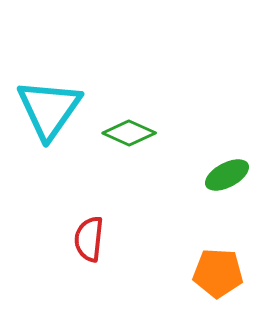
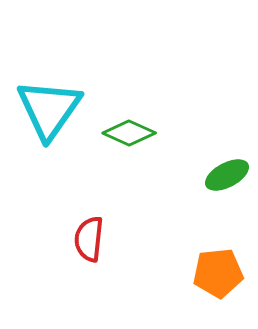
orange pentagon: rotated 9 degrees counterclockwise
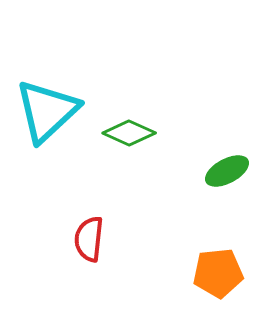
cyan triangle: moved 2 px left, 2 px down; rotated 12 degrees clockwise
green ellipse: moved 4 px up
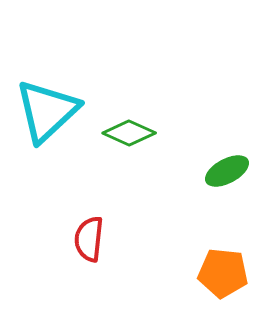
orange pentagon: moved 5 px right; rotated 12 degrees clockwise
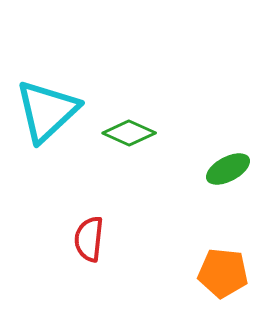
green ellipse: moved 1 px right, 2 px up
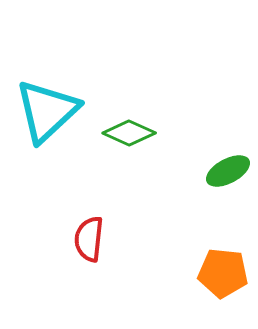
green ellipse: moved 2 px down
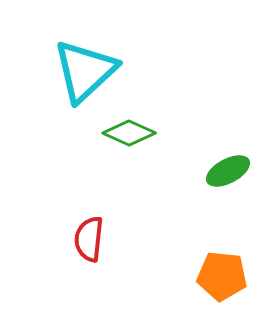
cyan triangle: moved 38 px right, 40 px up
orange pentagon: moved 1 px left, 3 px down
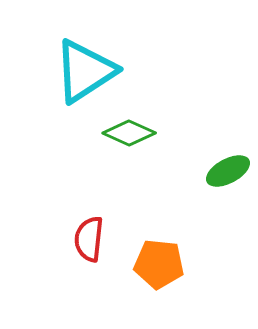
cyan triangle: rotated 10 degrees clockwise
orange pentagon: moved 63 px left, 12 px up
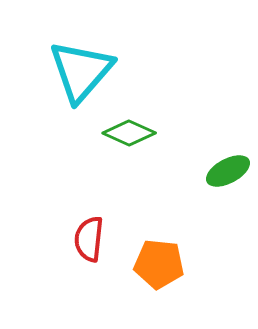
cyan triangle: moved 4 px left; rotated 16 degrees counterclockwise
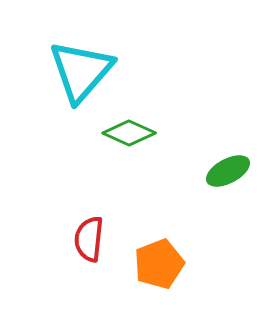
orange pentagon: rotated 27 degrees counterclockwise
